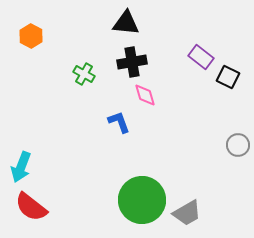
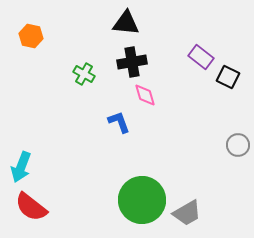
orange hexagon: rotated 15 degrees counterclockwise
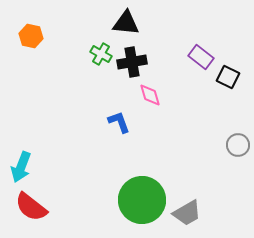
green cross: moved 17 px right, 20 px up
pink diamond: moved 5 px right
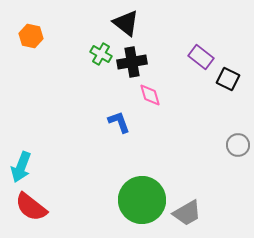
black triangle: rotated 32 degrees clockwise
black square: moved 2 px down
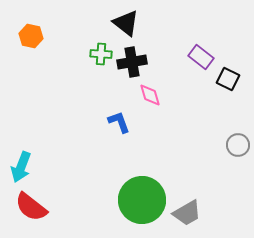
green cross: rotated 25 degrees counterclockwise
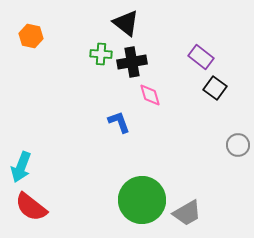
black square: moved 13 px left, 9 px down; rotated 10 degrees clockwise
